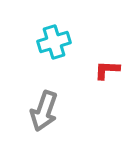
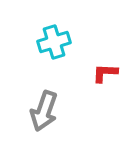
red L-shape: moved 2 px left, 3 px down
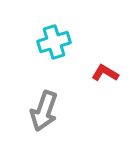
red L-shape: rotated 28 degrees clockwise
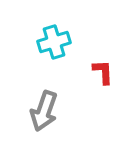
red L-shape: moved 2 px left, 1 px up; rotated 56 degrees clockwise
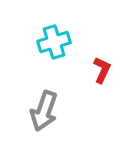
red L-shape: moved 1 px left, 2 px up; rotated 28 degrees clockwise
